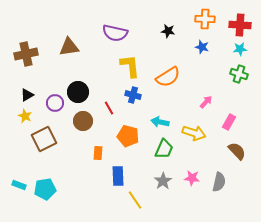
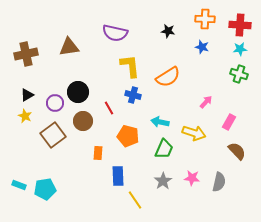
brown square: moved 9 px right, 4 px up; rotated 10 degrees counterclockwise
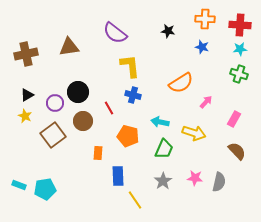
purple semicircle: rotated 25 degrees clockwise
orange semicircle: moved 13 px right, 6 px down
pink rectangle: moved 5 px right, 3 px up
pink star: moved 3 px right
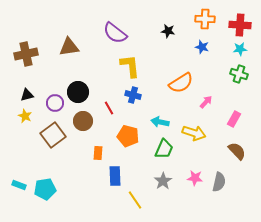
black triangle: rotated 16 degrees clockwise
blue rectangle: moved 3 px left
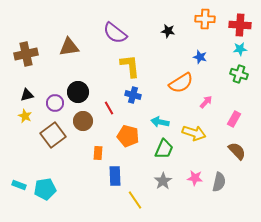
blue star: moved 2 px left, 10 px down
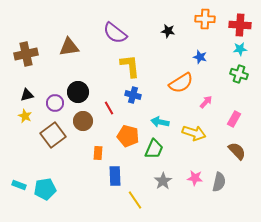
green trapezoid: moved 10 px left
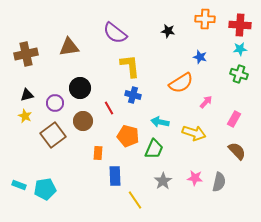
black circle: moved 2 px right, 4 px up
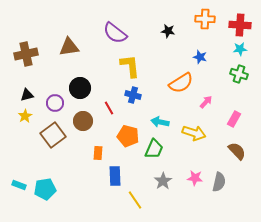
yellow star: rotated 16 degrees clockwise
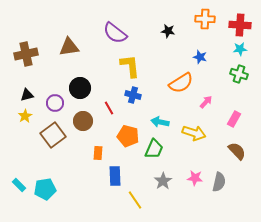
cyan rectangle: rotated 24 degrees clockwise
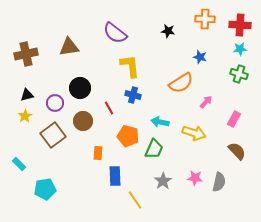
cyan rectangle: moved 21 px up
